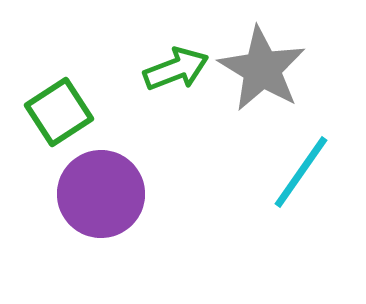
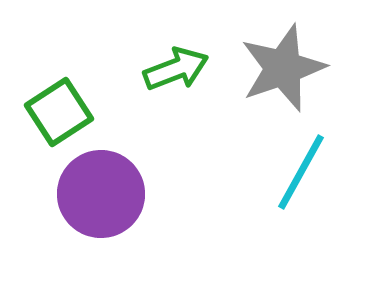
gray star: moved 21 px right, 1 px up; rotated 22 degrees clockwise
cyan line: rotated 6 degrees counterclockwise
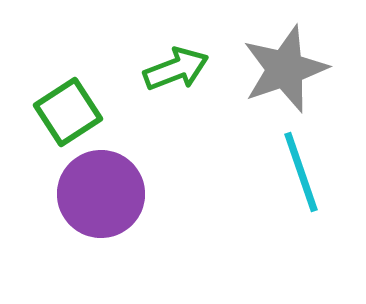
gray star: moved 2 px right, 1 px down
green square: moved 9 px right
cyan line: rotated 48 degrees counterclockwise
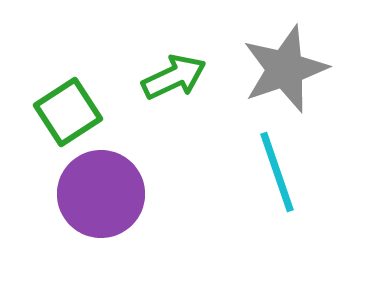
green arrow: moved 2 px left, 8 px down; rotated 4 degrees counterclockwise
cyan line: moved 24 px left
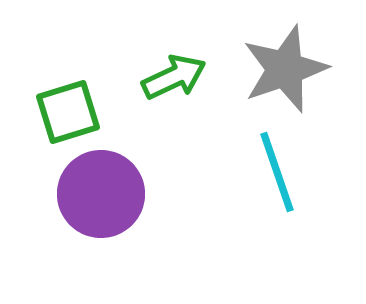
green square: rotated 16 degrees clockwise
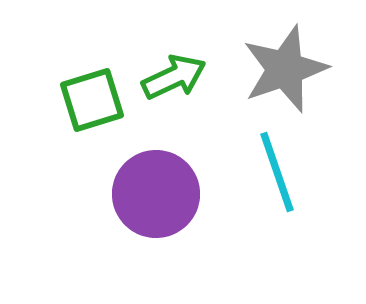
green square: moved 24 px right, 12 px up
purple circle: moved 55 px right
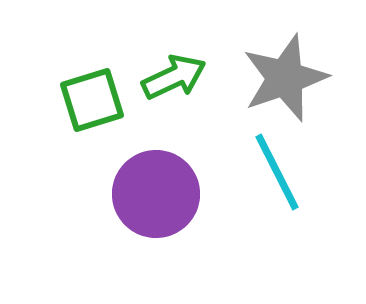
gray star: moved 9 px down
cyan line: rotated 8 degrees counterclockwise
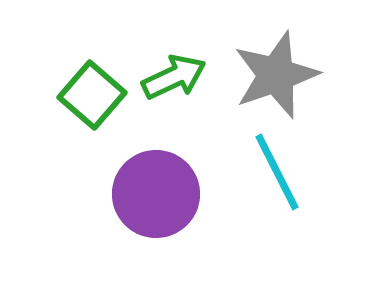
gray star: moved 9 px left, 3 px up
green square: moved 5 px up; rotated 32 degrees counterclockwise
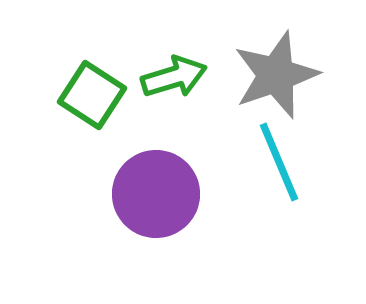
green arrow: rotated 8 degrees clockwise
green square: rotated 8 degrees counterclockwise
cyan line: moved 2 px right, 10 px up; rotated 4 degrees clockwise
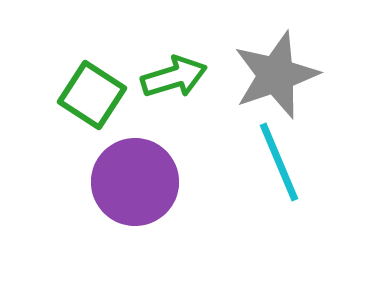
purple circle: moved 21 px left, 12 px up
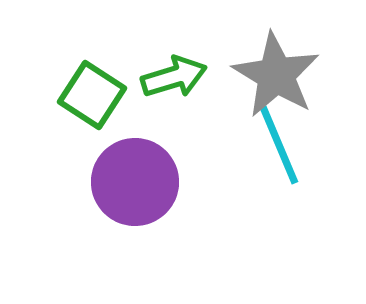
gray star: rotated 22 degrees counterclockwise
cyan line: moved 17 px up
